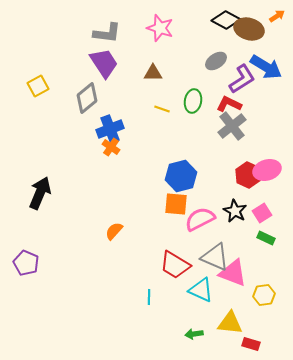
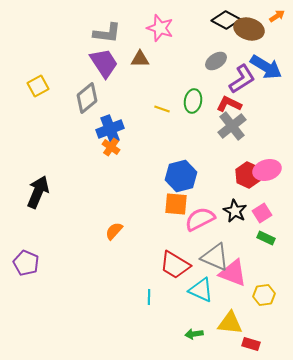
brown triangle: moved 13 px left, 14 px up
black arrow: moved 2 px left, 1 px up
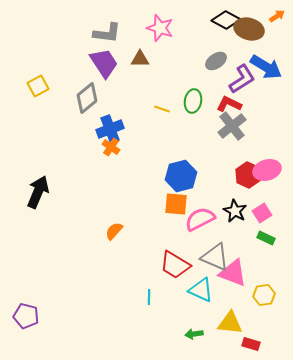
purple pentagon: moved 53 px down; rotated 10 degrees counterclockwise
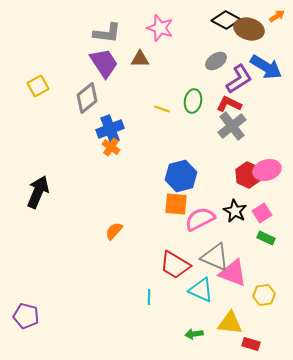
purple L-shape: moved 3 px left
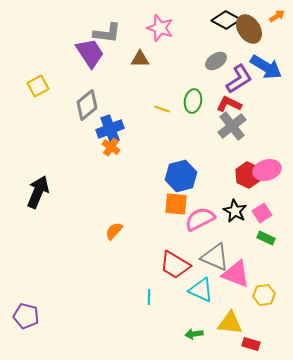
brown ellipse: rotated 40 degrees clockwise
purple trapezoid: moved 14 px left, 10 px up
gray diamond: moved 7 px down
pink triangle: moved 3 px right, 1 px down
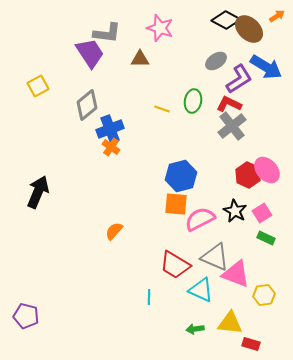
brown ellipse: rotated 12 degrees counterclockwise
pink ellipse: rotated 64 degrees clockwise
green arrow: moved 1 px right, 5 px up
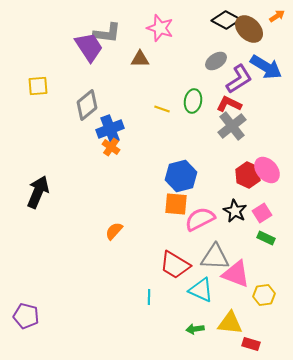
purple trapezoid: moved 1 px left, 6 px up
yellow square: rotated 25 degrees clockwise
gray triangle: rotated 20 degrees counterclockwise
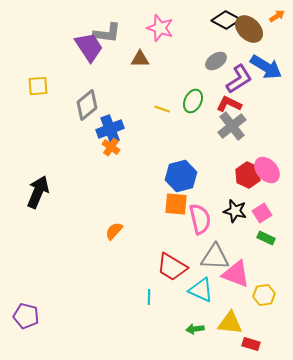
green ellipse: rotated 15 degrees clockwise
black star: rotated 15 degrees counterclockwise
pink semicircle: rotated 104 degrees clockwise
red trapezoid: moved 3 px left, 2 px down
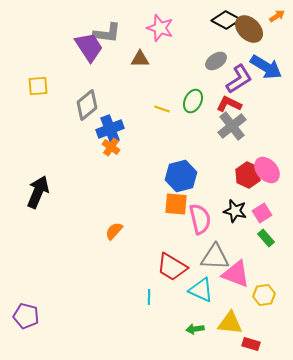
green rectangle: rotated 24 degrees clockwise
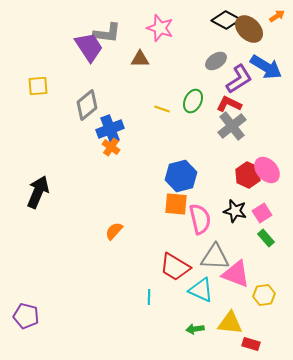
red trapezoid: moved 3 px right
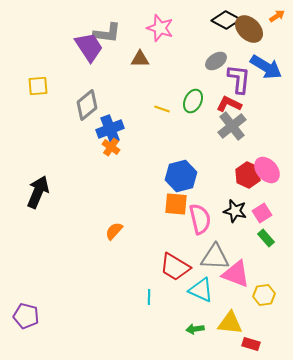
purple L-shape: rotated 52 degrees counterclockwise
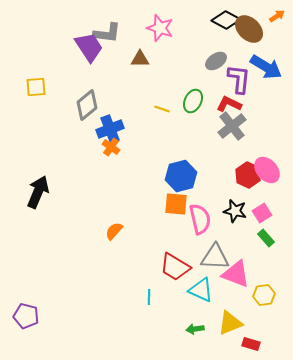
yellow square: moved 2 px left, 1 px down
yellow triangle: rotated 28 degrees counterclockwise
